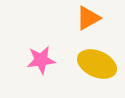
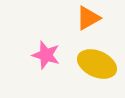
pink star: moved 5 px right, 5 px up; rotated 24 degrees clockwise
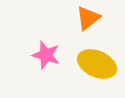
orange triangle: rotated 8 degrees counterclockwise
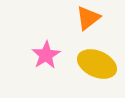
pink star: rotated 24 degrees clockwise
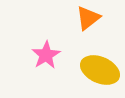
yellow ellipse: moved 3 px right, 6 px down
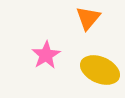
orange triangle: rotated 12 degrees counterclockwise
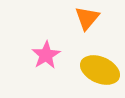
orange triangle: moved 1 px left
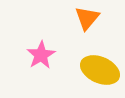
pink star: moved 5 px left
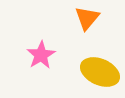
yellow ellipse: moved 2 px down
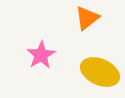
orange triangle: rotated 12 degrees clockwise
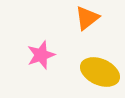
pink star: rotated 12 degrees clockwise
